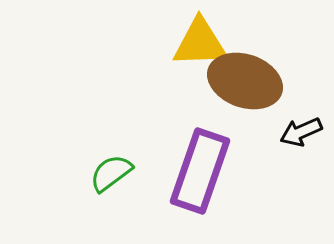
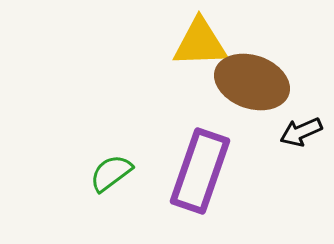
brown ellipse: moved 7 px right, 1 px down
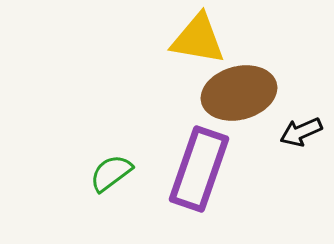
yellow triangle: moved 2 px left, 4 px up; rotated 12 degrees clockwise
brown ellipse: moved 13 px left, 11 px down; rotated 34 degrees counterclockwise
purple rectangle: moved 1 px left, 2 px up
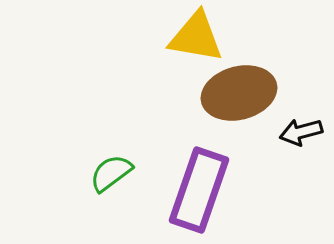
yellow triangle: moved 2 px left, 2 px up
black arrow: rotated 9 degrees clockwise
purple rectangle: moved 21 px down
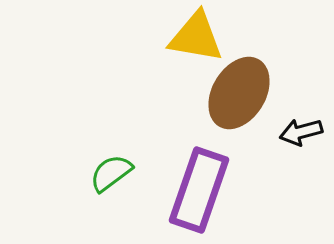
brown ellipse: rotated 44 degrees counterclockwise
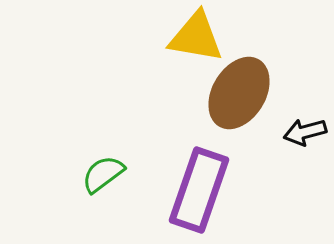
black arrow: moved 4 px right
green semicircle: moved 8 px left, 1 px down
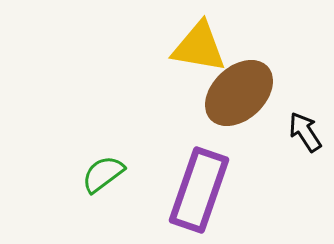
yellow triangle: moved 3 px right, 10 px down
brown ellipse: rotated 16 degrees clockwise
black arrow: rotated 72 degrees clockwise
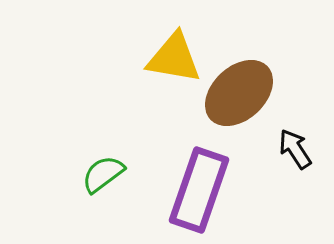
yellow triangle: moved 25 px left, 11 px down
black arrow: moved 10 px left, 17 px down
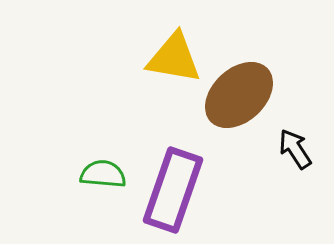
brown ellipse: moved 2 px down
green semicircle: rotated 42 degrees clockwise
purple rectangle: moved 26 px left
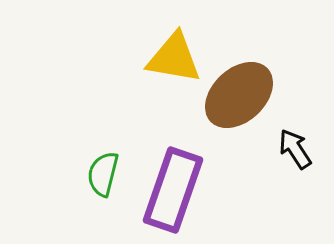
green semicircle: rotated 81 degrees counterclockwise
